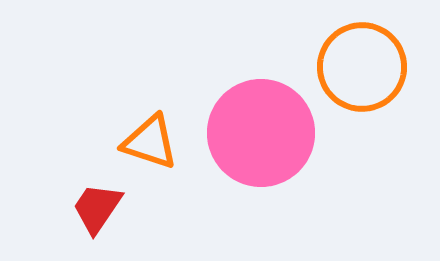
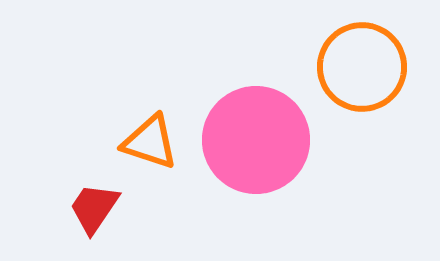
pink circle: moved 5 px left, 7 px down
red trapezoid: moved 3 px left
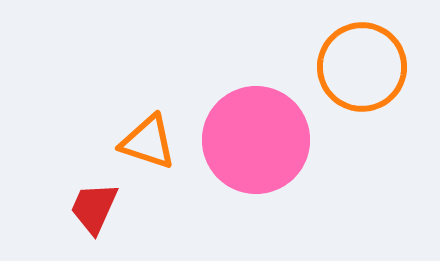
orange triangle: moved 2 px left
red trapezoid: rotated 10 degrees counterclockwise
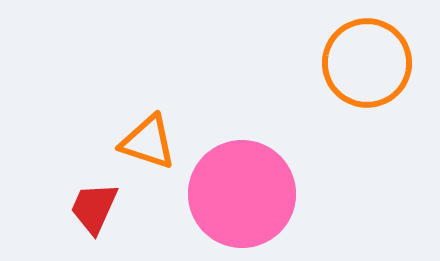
orange circle: moved 5 px right, 4 px up
pink circle: moved 14 px left, 54 px down
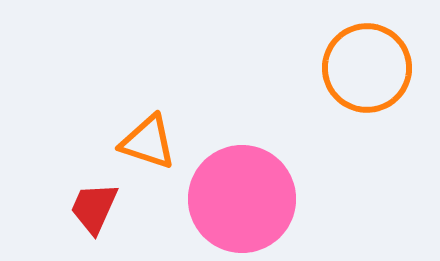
orange circle: moved 5 px down
pink circle: moved 5 px down
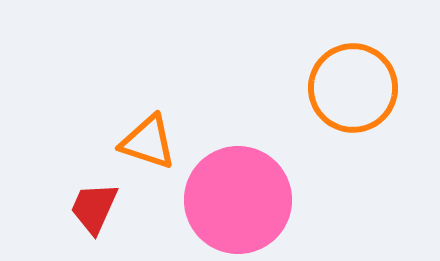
orange circle: moved 14 px left, 20 px down
pink circle: moved 4 px left, 1 px down
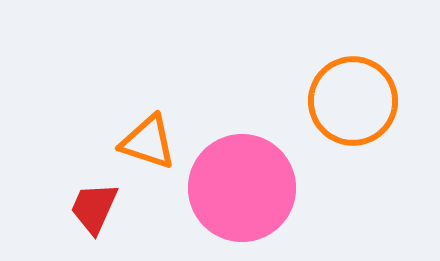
orange circle: moved 13 px down
pink circle: moved 4 px right, 12 px up
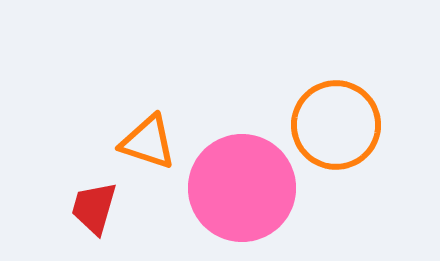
orange circle: moved 17 px left, 24 px down
red trapezoid: rotated 8 degrees counterclockwise
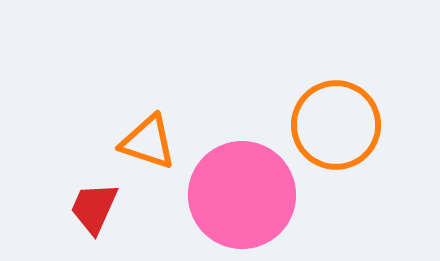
pink circle: moved 7 px down
red trapezoid: rotated 8 degrees clockwise
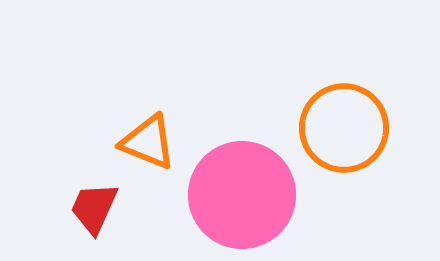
orange circle: moved 8 px right, 3 px down
orange triangle: rotated 4 degrees clockwise
